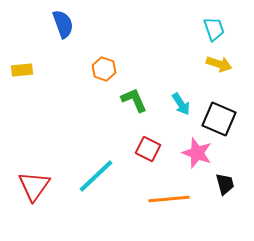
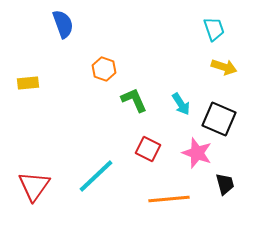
yellow arrow: moved 5 px right, 3 px down
yellow rectangle: moved 6 px right, 13 px down
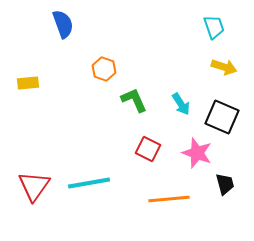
cyan trapezoid: moved 2 px up
black square: moved 3 px right, 2 px up
cyan line: moved 7 px left, 7 px down; rotated 33 degrees clockwise
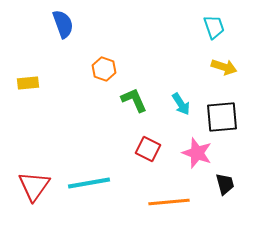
black square: rotated 28 degrees counterclockwise
orange line: moved 3 px down
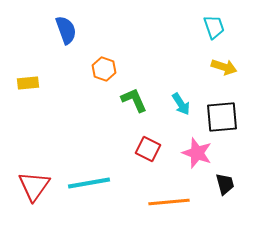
blue semicircle: moved 3 px right, 6 px down
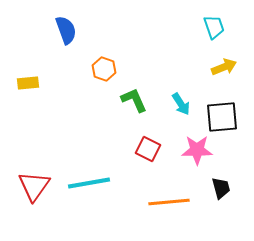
yellow arrow: rotated 40 degrees counterclockwise
pink star: moved 3 px up; rotated 20 degrees counterclockwise
black trapezoid: moved 4 px left, 4 px down
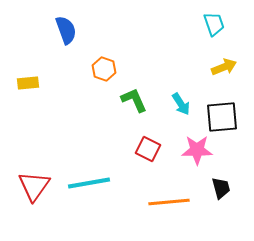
cyan trapezoid: moved 3 px up
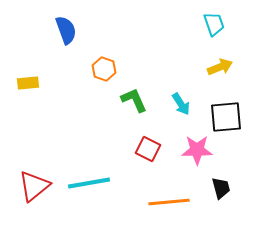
yellow arrow: moved 4 px left
black square: moved 4 px right
red triangle: rotated 16 degrees clockwise
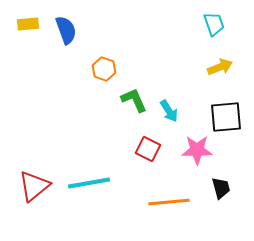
yellow rectangle: moved 59 px up
cyan arrow: moved 12 px left, 7 px down
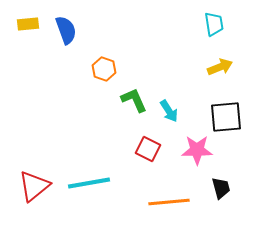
cyan trapezoid: rotated 10 degrees clockwise
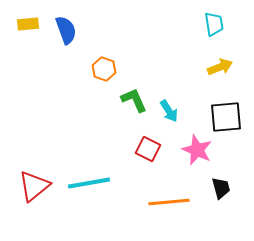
pink star: rotated 24 degrees clockwise
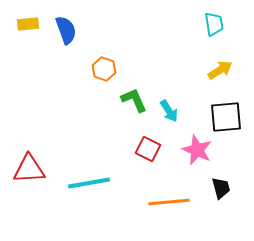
yellow arrow: moved 3 px down; rotated 10 degrees counterclockwise
red triangle: moved 5 px left, 17 px up; rotated 36 degrees clockwise
